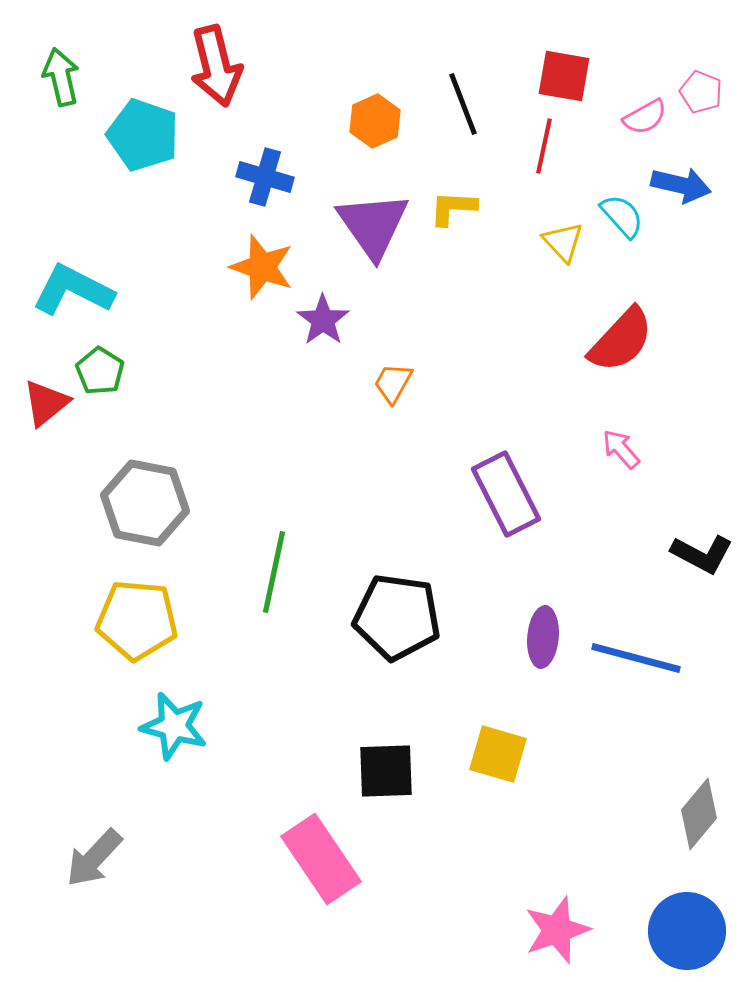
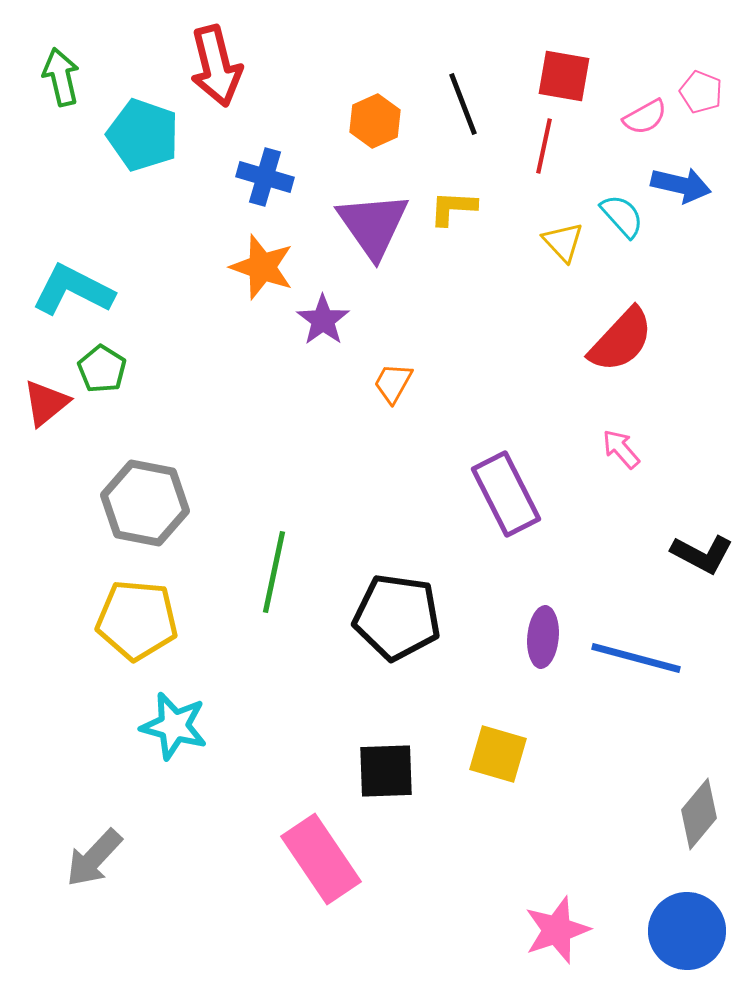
green pentagon: moved 2 px right, 2 px up
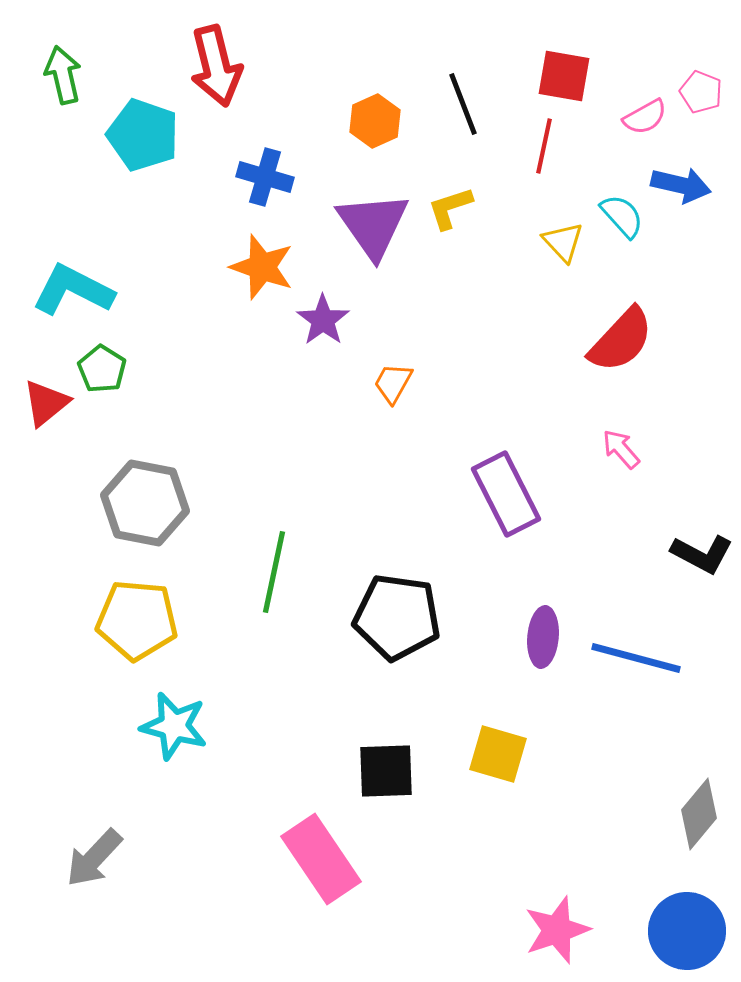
green arrow: moved 2 px right, 2 px up
yellow L-shape: moved 3 px left; rotated 21 degrees counterclockwise
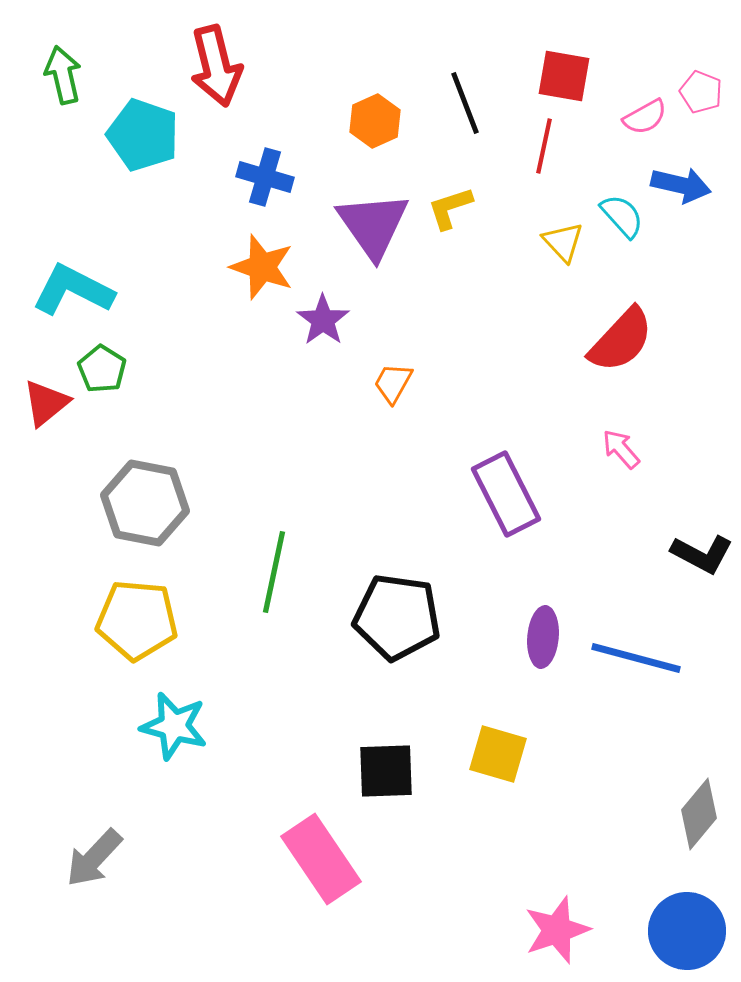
black line: moved 2 px right, 1 px up
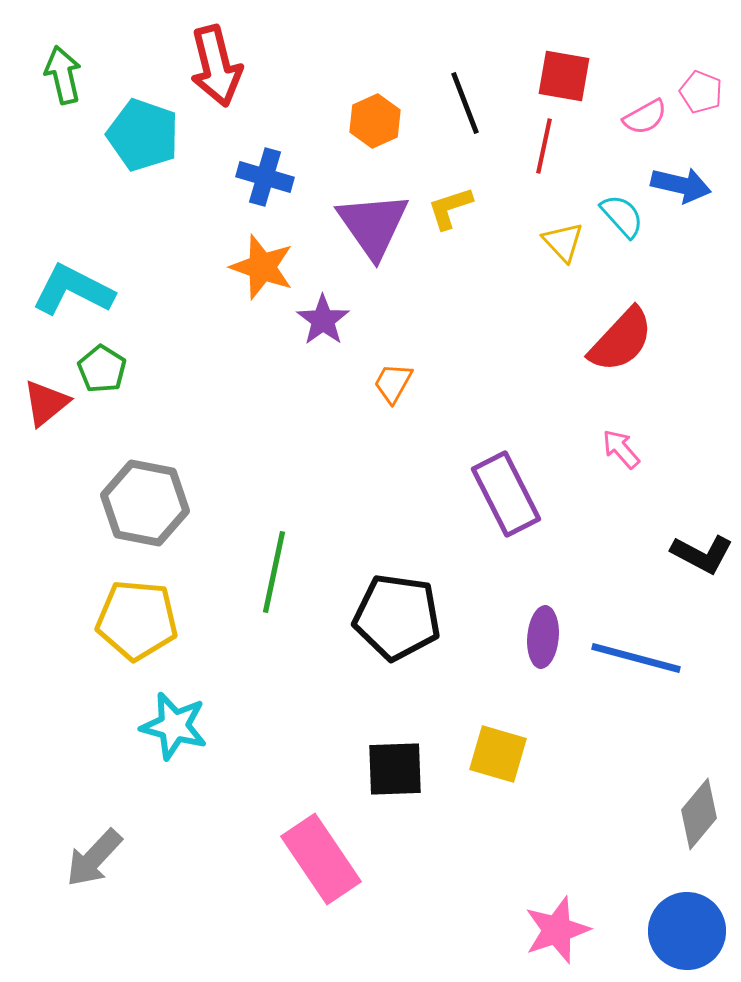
black square: moved 9 px right, 2 px up
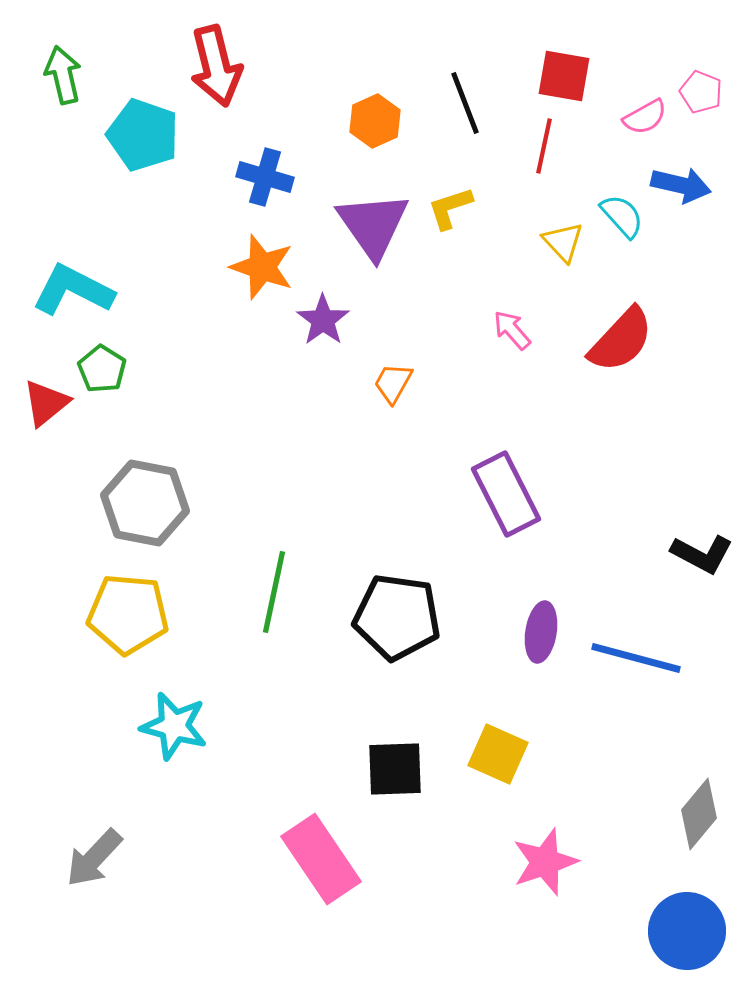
pink arrow: moved 109 px left, 119 px up
green line: moved 20 px down
yellow pentagon: moved 9 px left, 6 px up
purple ellipse: moved 2 px left, 5 px up; rotated 4 degrees clockwise
yellow square: rotated 8 degrees clockwise
pink star: moved 12 px left, 68 px up
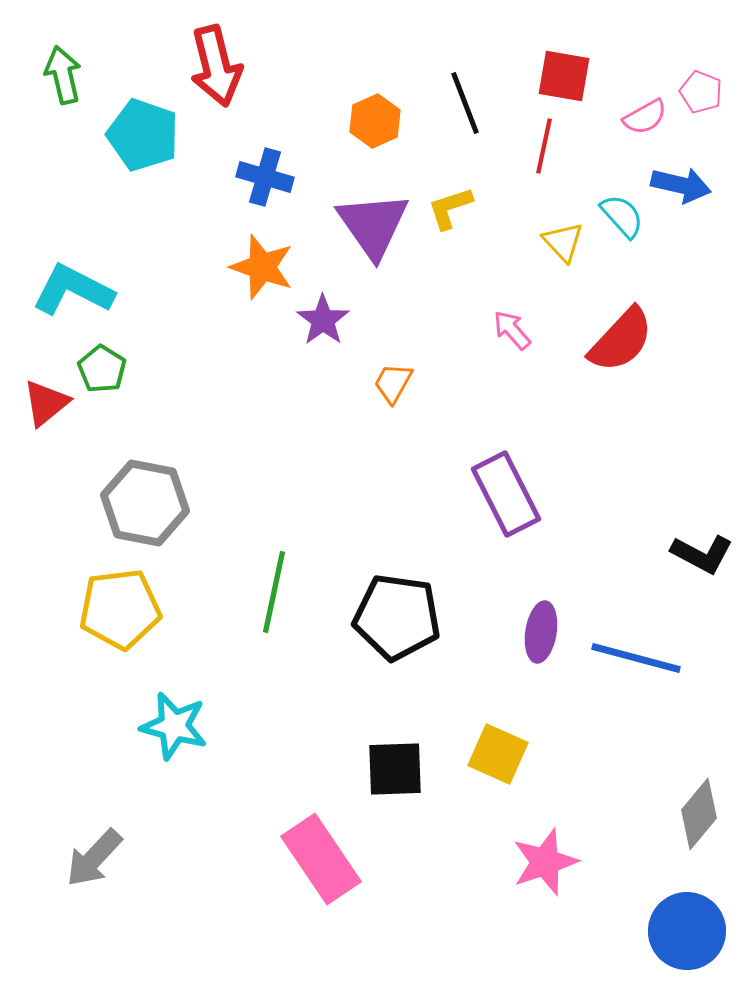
yellow pentagon: moved 8 px left, 5 px up; rotated 12 degrees counterclockwise
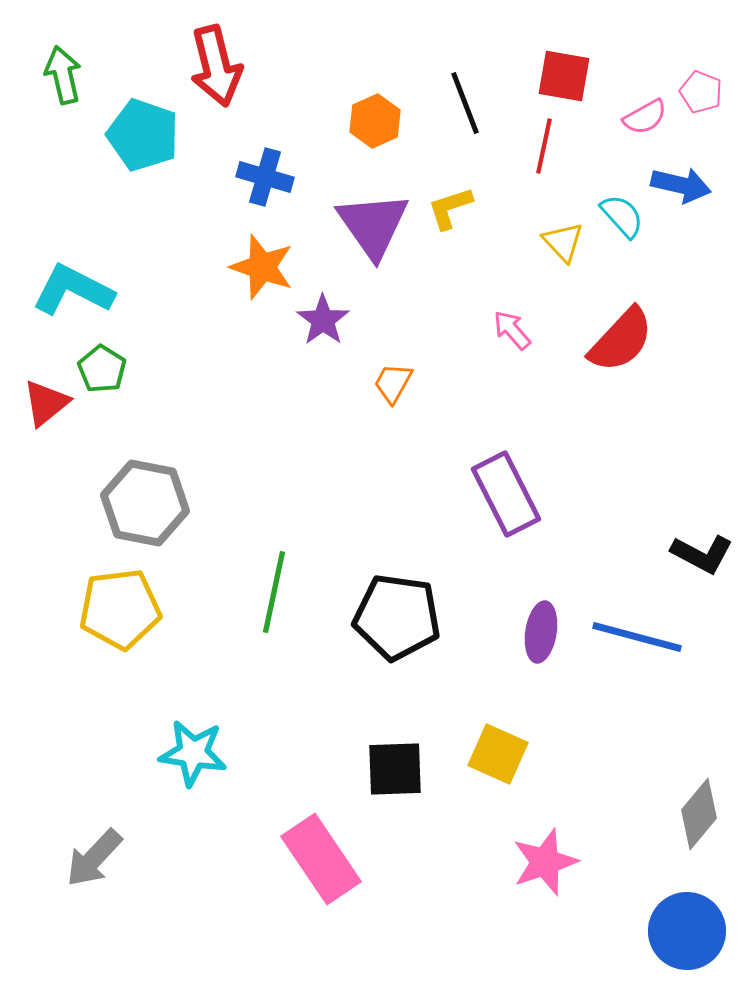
blue line: moved 1 px right, 21 px up
cyan star: moved 19 px right, 27 px down; rotated 6 degrees counterclockwise
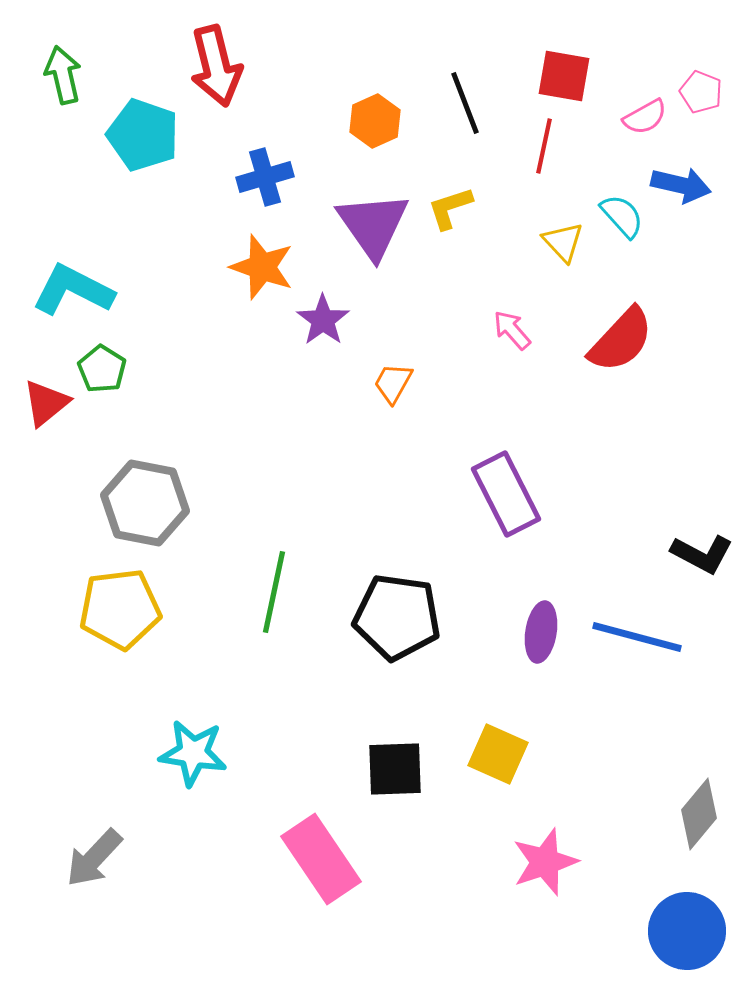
blue cross: rotated 32 degrees counterclockwise
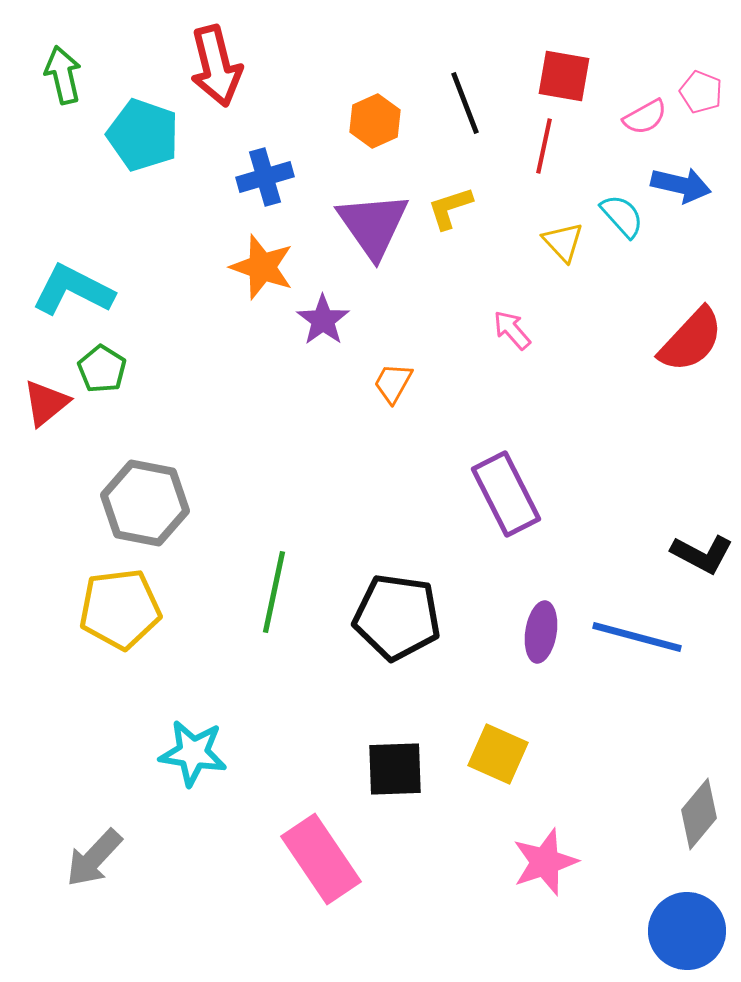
red semicircle: moved 70 px right
